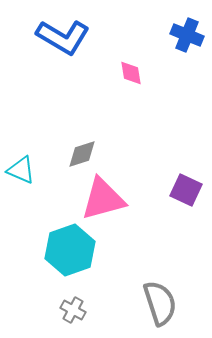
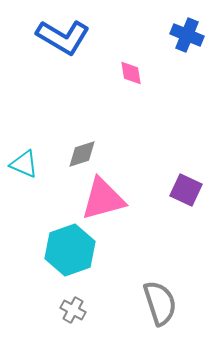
cyan triangle: moved 3 px right, 6 px up
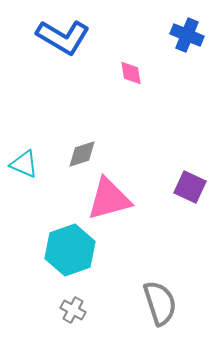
purple square: moved 4 px right, 3 px up
pink triangle: moved 6 px right
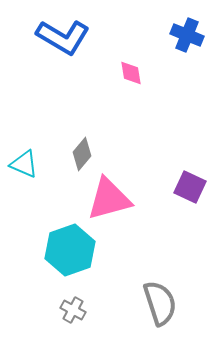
gray diamond: rotated 32 degrees counterclockwise
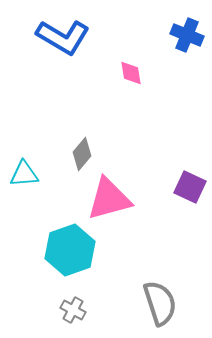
cyan triangle: moved 10 px down; rotated 28 degrees counterclockwise
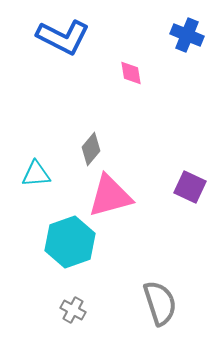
blue L-shape: rotated 4 degrees counterclockwise
gray diamond: moved 9 px right, 5 px up
cyan triangle: moved 12 px right
pink triangle: moved 1 px right, 3 px up
cyan hexagon: moved 8 px up
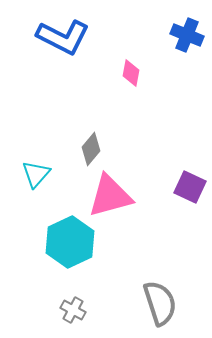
pink diamond: rotated 20 degrees clockwise
cyan triangle: rotated 44 degrees counterclockwise
cyan hexagon: rotated 6 degrees counterclockwise
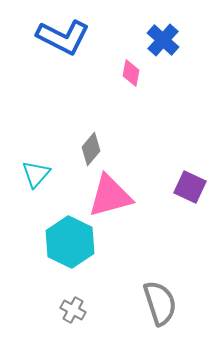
blue cross: moved 24 px left, 5 px down; rotated 20 degrees clockwise
cyan hexagon: rotated 9 degrees counterclockwise
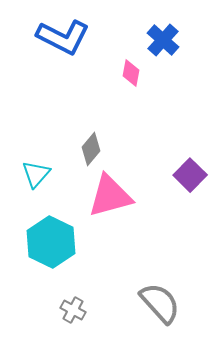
purple square: moved 12 px up; rotated 20 degrees clockwise
cyan hexagon: moved 19 px left
gray semicircle: rotated 24 degrees counterclockwise
